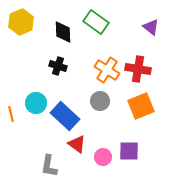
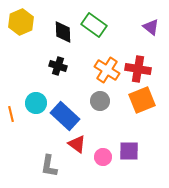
green rectangle: moved 2 px left, 3 px down
orange square: moved 1 px right, 6 px up
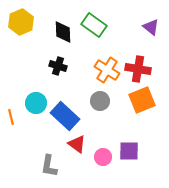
orange line: moved 3 px down
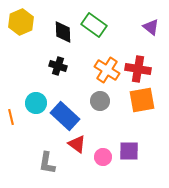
orange square: rotated 12 degrees clockwise
gray L-shape: moved 2 px left, 3 px up
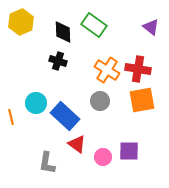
black cross: moved 5 px up
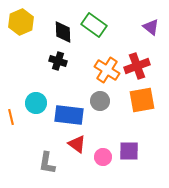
red cross: moved 1 px left, 3 px up; rotated 30 degrees counterclockwise
blue rectangle: moved 4 px right, 1 px up; rotated 36 degrees counterclockwise
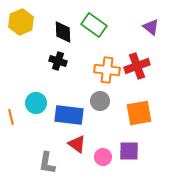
orange cross: rotated 25 degrees counterclockwise
orange square: moved 3 px left, 13 px down
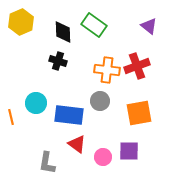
purple triangle: moved 2 px left, 1 px up
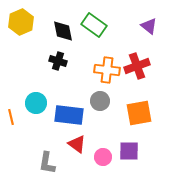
black diamond: moved 1 px up; rotated 10 degrees counterclockwise
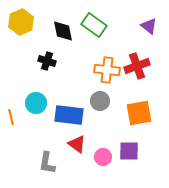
black cross: moved 11 px left
